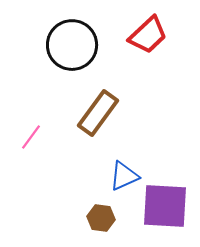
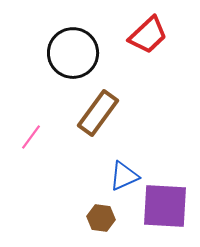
black circle: moved 1 px right, 8 px down
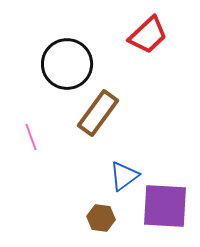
black circle: moved 6 px left, 11 px down
pink line: rotated 56 degrees counterclockwise
blue triangle: rotated 12 degrees counterclockwise
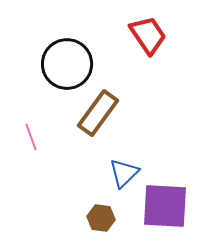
red trapezoid: rotated 81 degrees counterclockwise
blue triangle: moved 3 px up; rotated 8 degrees counterclockwise
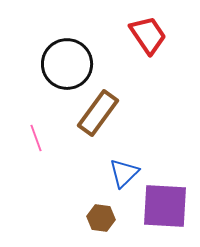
pink line: moved 5 px right, 1 px down
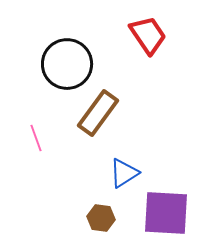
blue triangle: rotated 12 degrees clockwise
purple square: moved 1 px right, 7 px down
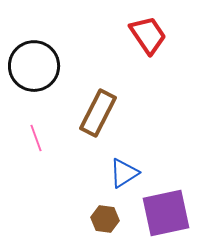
black circle: moved 33 px left, 2 px down
brown rectangle: rotated 9 degrees counterclockwise
purple square: rotated 15 degrees counterclockwise
brown hexagon: moved 4 px right, 1 px down
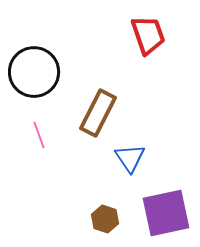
red trapezoid: rotated 15 degrees clockwise
black circle: moved 6 px down
pink line: moved 3 px right, 3 px up
blue triangle: moved 6 px right, 15 px up; rotated 32 degrees counterclockwise
brown hexagon: rotated 12 degrees clockwise
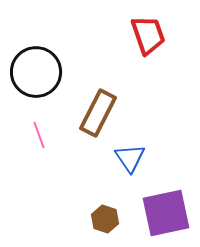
black circle: moved 2 px right
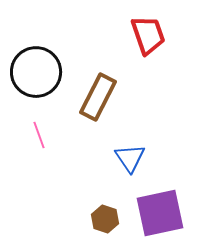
brown rectangle: moved 16 px up
purple square: moved 6 px left
